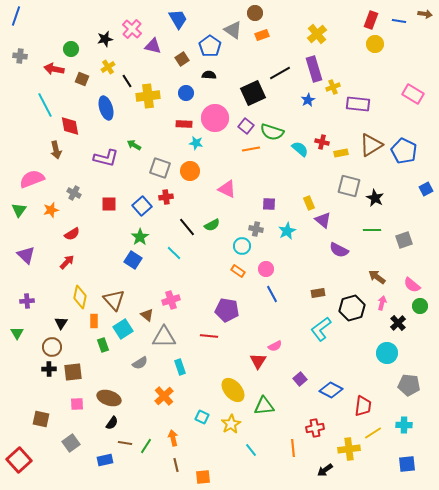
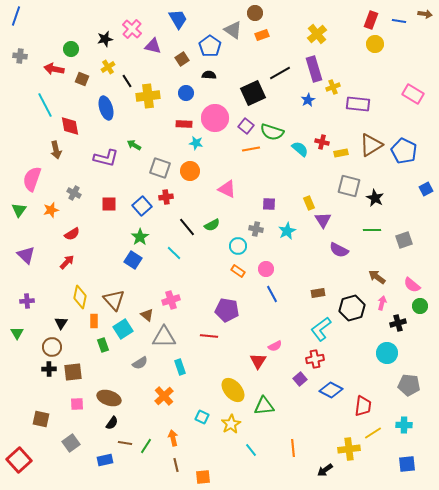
pink semicircle at (32, 179): rotated 50 degrees counterclockwise
purple triangle at (323, 220): rotated 18 degrees clockwise
cyan circle at (242, 246): moved 4 px left
black cross at (398, 323): rotated 28 degrees clockwise
red cross at (315, 428): moved 69 px up
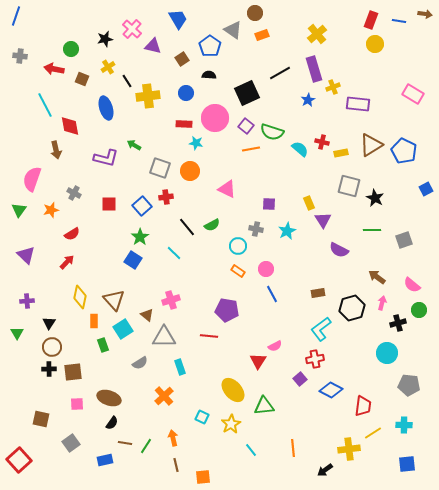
black square at (253, 93): moved 6 px left
green circle at (420, 306): moved 1 px left, 4 px down
black triangle at (61, 323): moved 12 px left
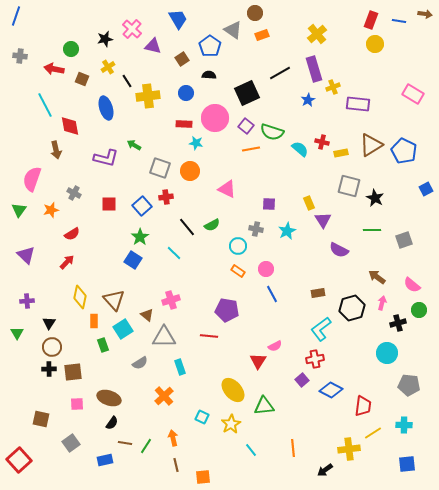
purple square at (300, 379): moved 2 px right, 1 px down
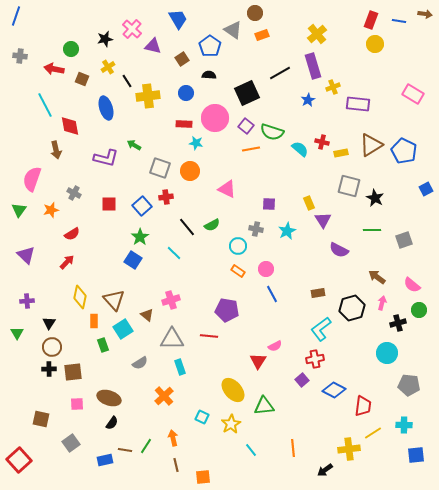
purple rectangle at (314, 69): moved 1 px left, 3 px up
gray triangle at (164, 337): moved 8 px right, 2 px down
blue diamond at (331, 390): moved 3 px right
brown line at (125, 443): moved 7 px down
blue square at (407, 464): moved 9 px right, 9 px up
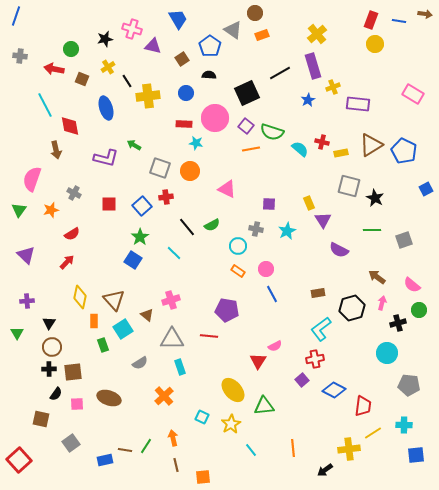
pink cross at (132, 29): rotated 24 degrees counterclockwise
black semicircle at (112, 423): moved 56 px left, 29 px up
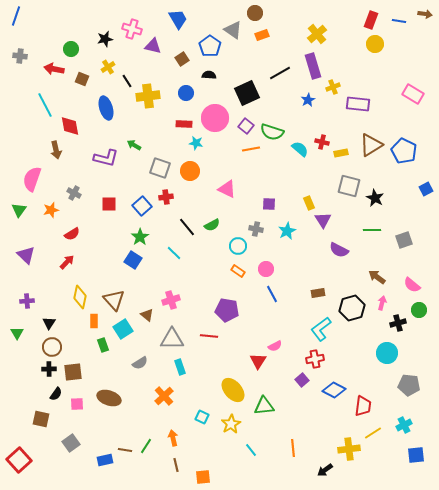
cyan cross at (404, 425): rotated 28 degrees counterclockwise
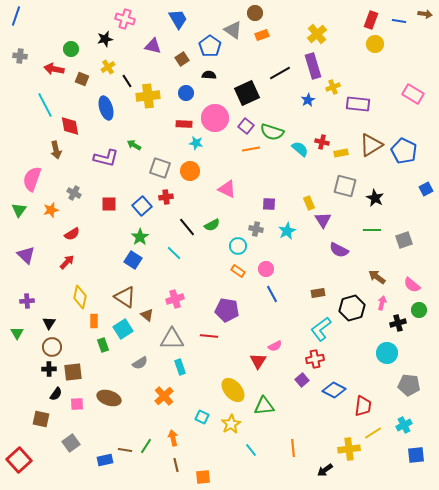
pink cross at (132, 29): moved 7 px left, 10 px up
gray square at (349, 186): moved 4 px left
brown triangle at (114, 300): moved 11 px right, 3 px up; rotated 15 degrees counterclockwise
pink cross at (171, 300): moved 4 px right, 1 px up
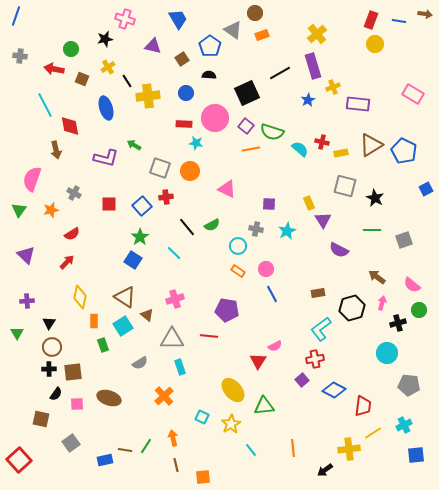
cyan square at (123, 329): moved 3 px up
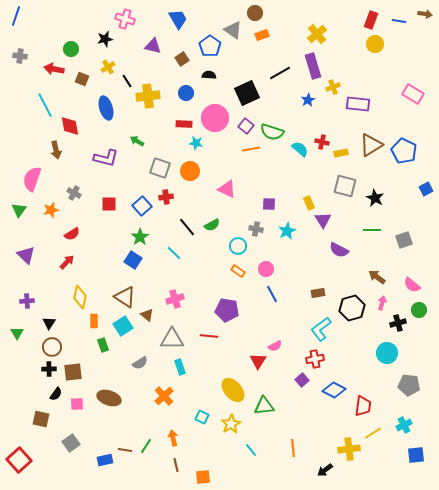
green arrow at (134, 145): moved 3 px right, 4 px up
